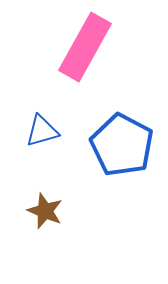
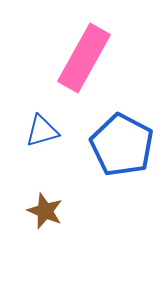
pink rectangle: moved 1 px left, 11 px down
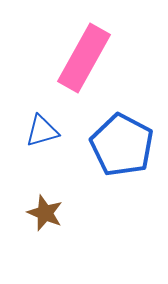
brown star: moved 2 px down
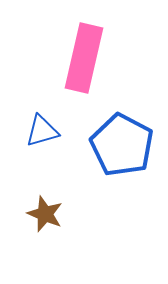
pink rectangle: rotated 16 degrees counterclockwise
brown star: moved 1 px down
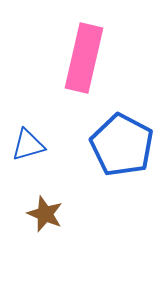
blue triangle: moved 14 px left, 14 px down
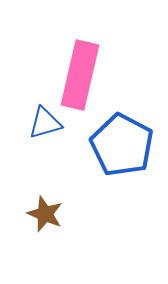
pink rectangle: moved 4 px left, 17 px down
blue triangle: moved 17 px right, 22 px up
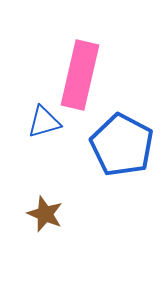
blue triangle: moved 1 px left, 1 px up
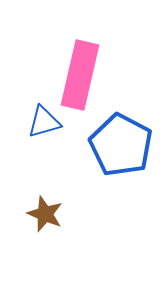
blue pentagon: moved 1 px left
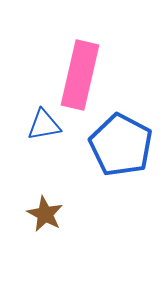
blue triangle: moved 3 px down; rotated 6 degrees clockwise
brown star: rotated 6 degrees clockwise
